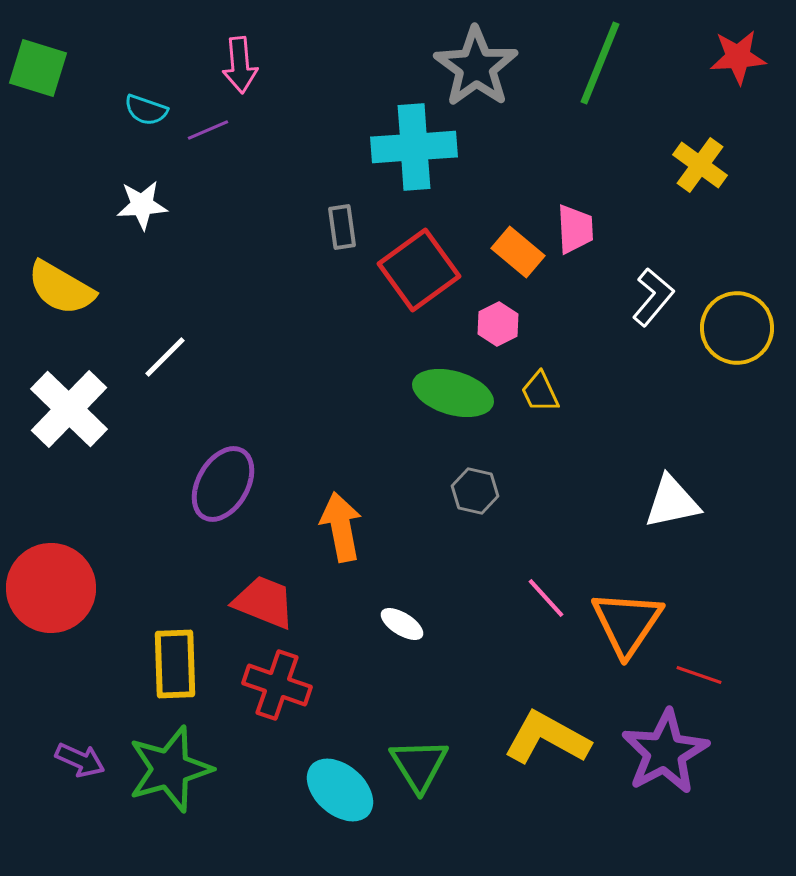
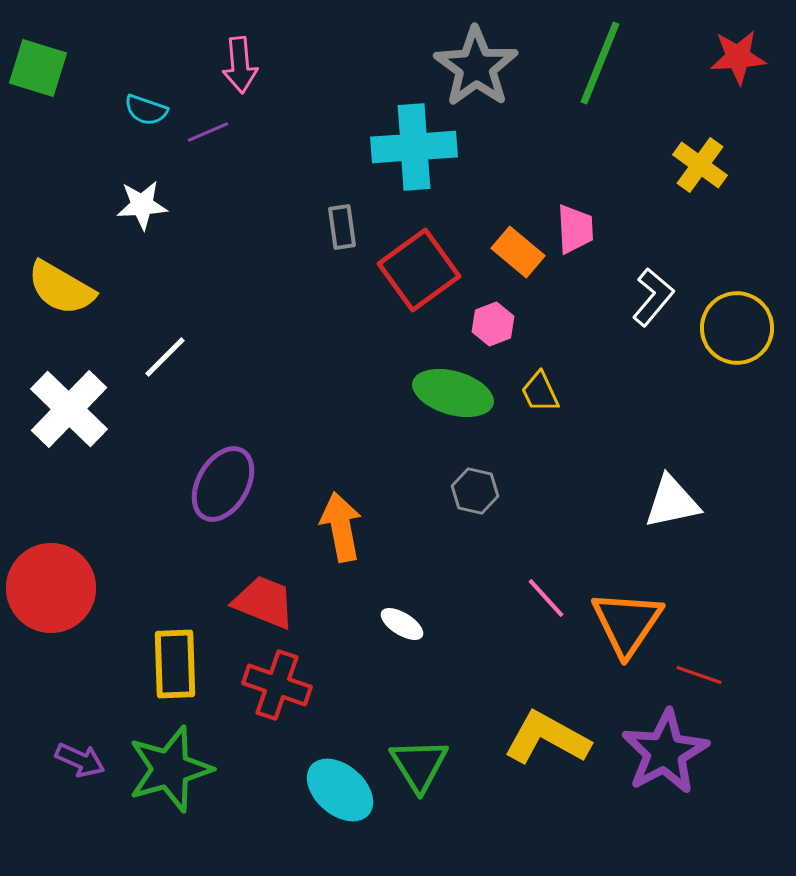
purple line: moved 2 px down
pink hexagon: moved 5 px left; rotated 6 degrees clockwise
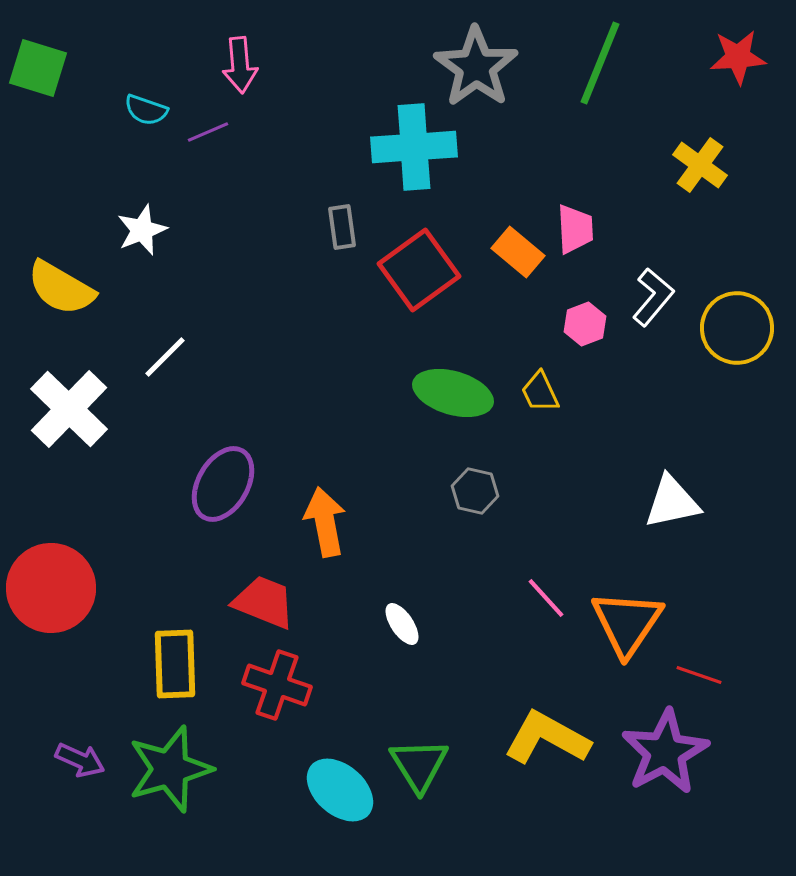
white star: moved 25 px down; rotated 18 degrees counterclockwise
pink hexagon: moved 92 px right
orange arrow: moved 16 px left, 5 px up
white ellipse: rotated 24 degrees clockwise
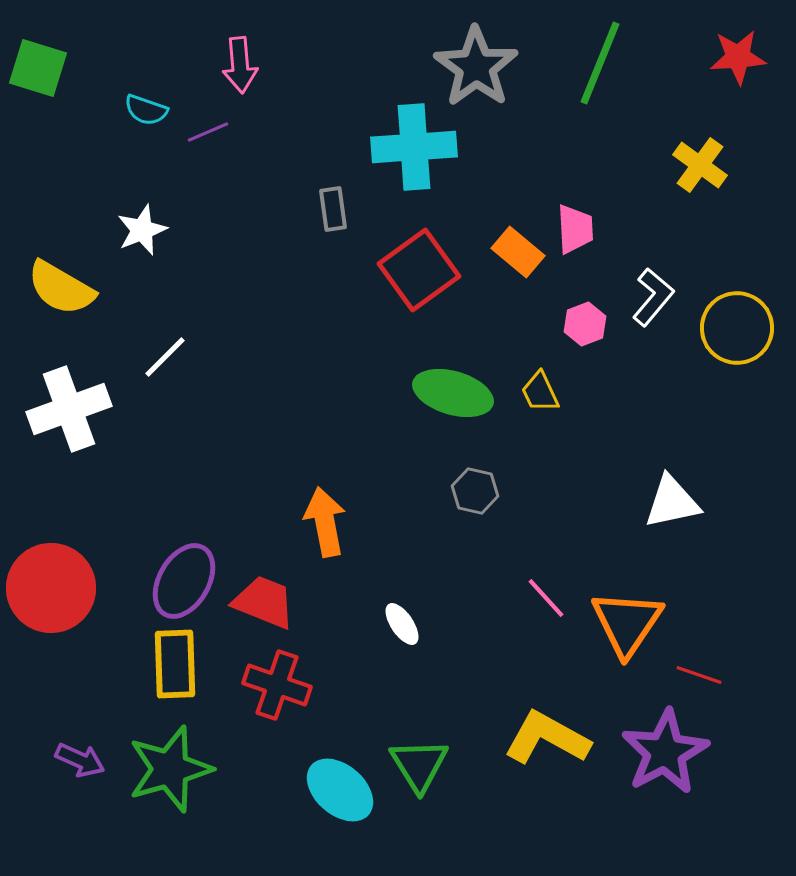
gray rectangle: moved 9 px left, 18 px up
white cross: rotated 26 degrees clockwise
purple ellipse: moved 39 px left, 97 px down
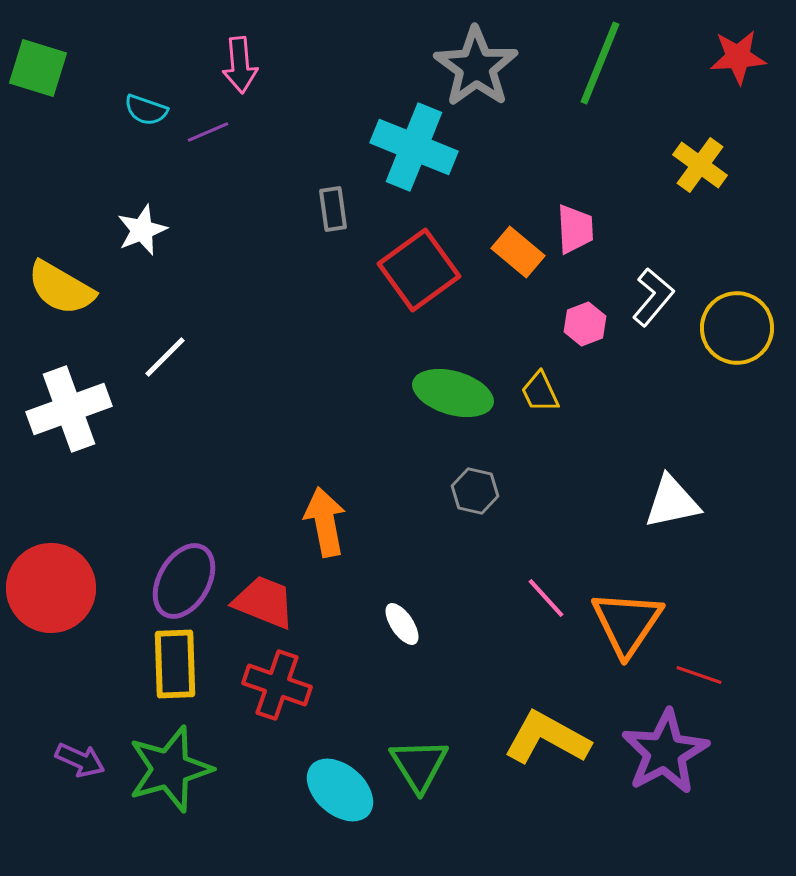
cyan cross: rotated 26 degrees clockwise
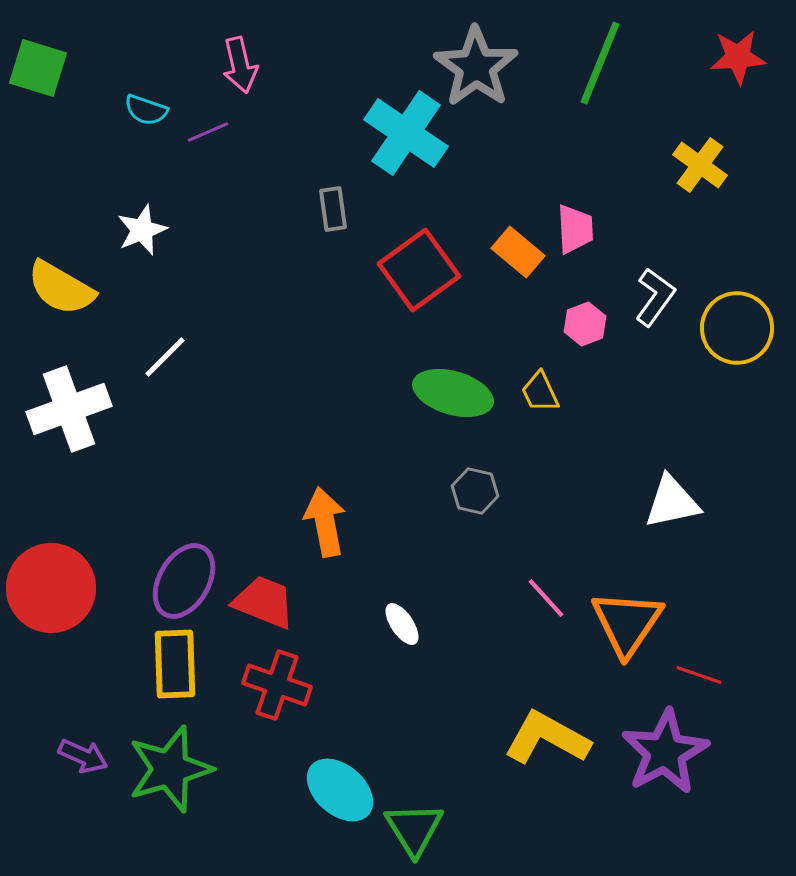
pink arrow: rotated 8 degrees counterclockwise
cyan cross: moved 8 px left, 14 px up; rotated 12 degrees clockwise
white L-shape: moved 2 px right; rotated 4 degrees counterclockwise
purple arrow: moved 3 px right, 4 px up
green triangle: moved 5 px left, 64 px down
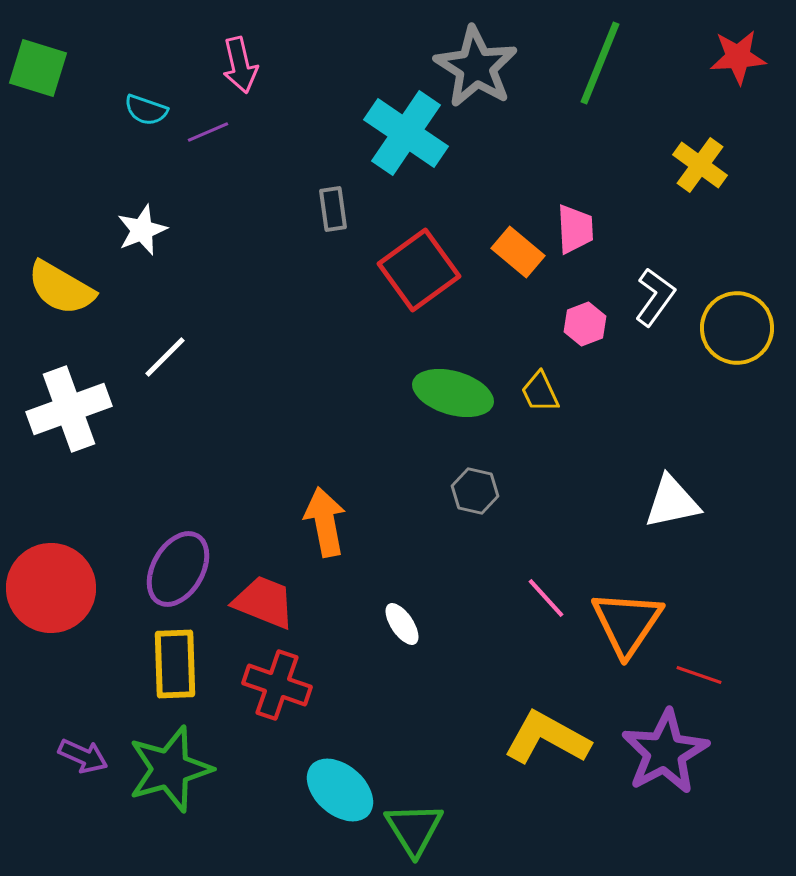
gray star: rotated 4 degrees counterclockwise
purple ellipse: moved 6 px left, 12 px up
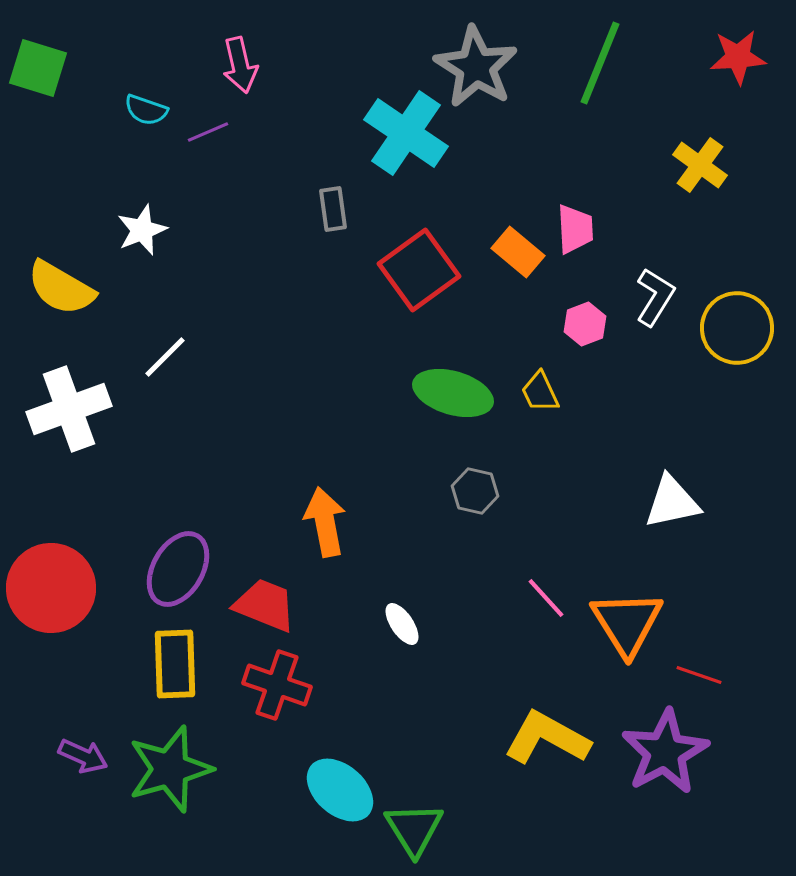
white L-shape: rotated 4 degrees counterclockwise
red trapezoid: moved 1 px right, 3 px down
orange triangle: rotated 6 degrees counterclockwise
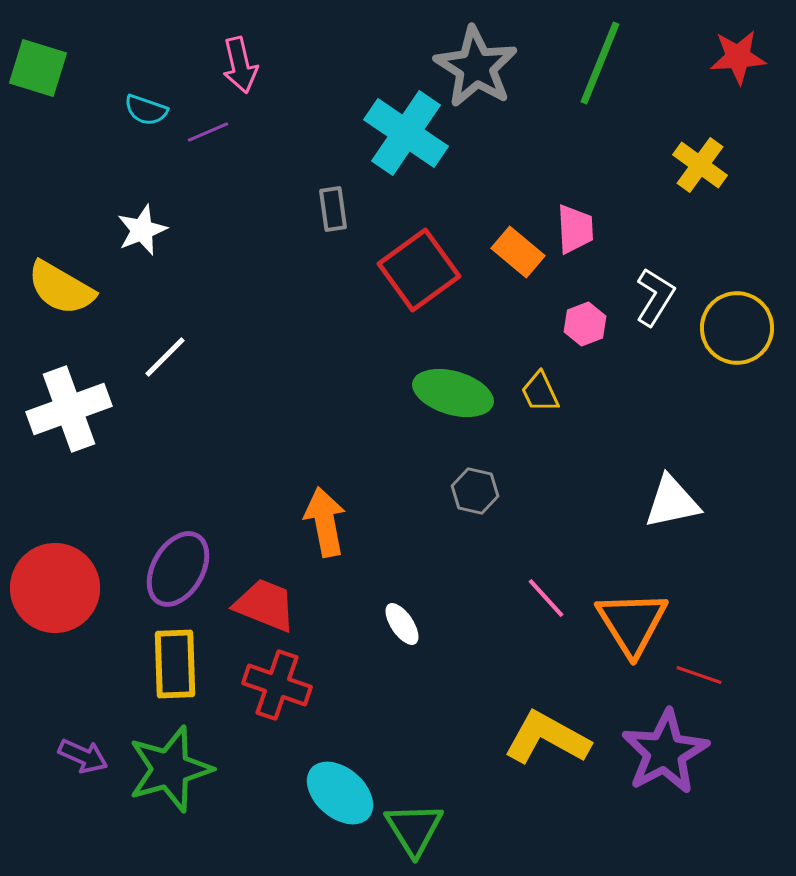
red circle: moved 4 px right
orange triangle: moved 5 px right
cyan ellipse: moved 3 px down
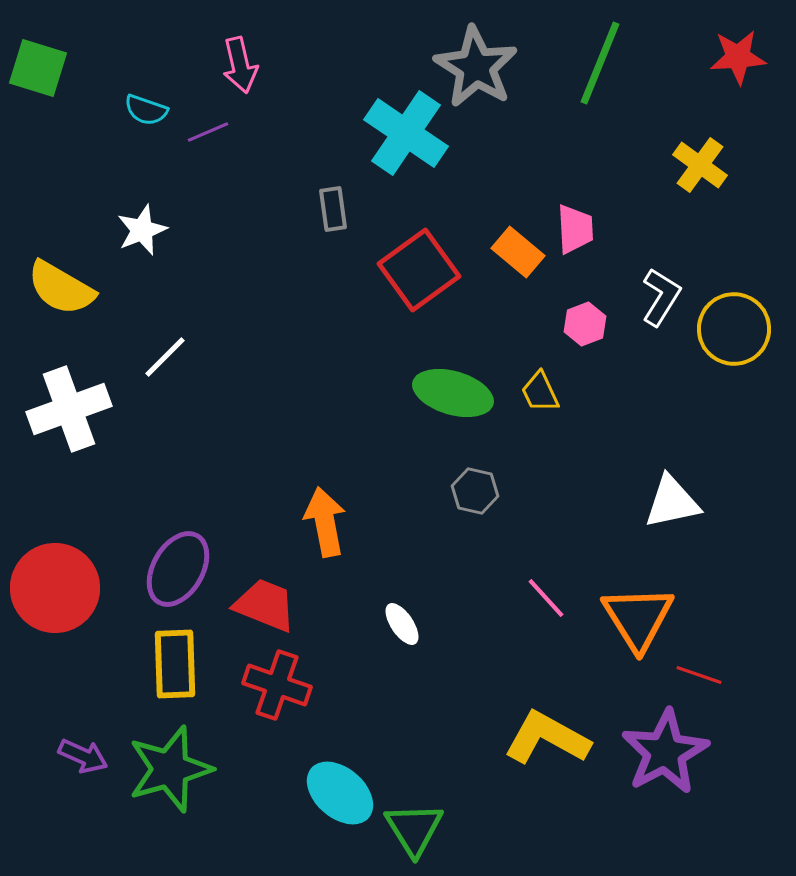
white L-shape: moved 6 px right
yellow circle: moved 3 px left, 1 px down
orange triangle: moved 6 px right, 5 px up
